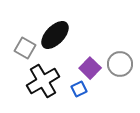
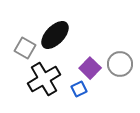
black cross: moved 1 px right, 2 px up
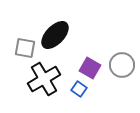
gray square: rotated 20 degrees counterclockwise
gray circle: moved 2 px right, 1 px down
purple square: rotated 15 degrees counterclockwise
blue square: rotated 28 degrees counterclockwise
